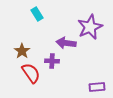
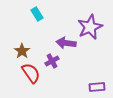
purple cross: rotated 32 degrees counterclockwise
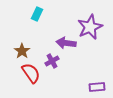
cyan rectangle: rotated 56 degrees clockwise
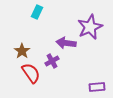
cyan rectangle: moved 2 px up
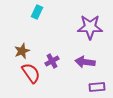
purple star: rotated 25 degrees clockwise
purple arrow: moved 19 px right, 19 px down
brown star: rotated 14 degrees clockwise
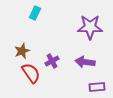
cyan rectangle: moved 2 px left, 1 px down
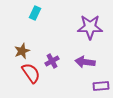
purple rectangle: moved 4 px right, 1 px up
